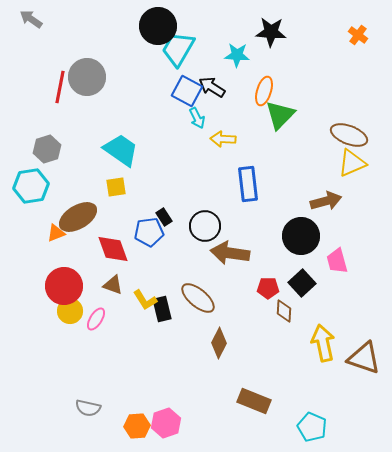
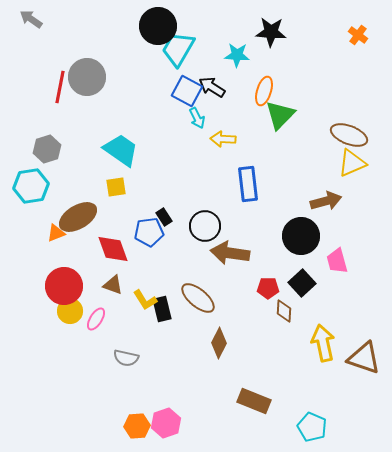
gray semicircle at (88, 408): moved 38 px right, 50 px up
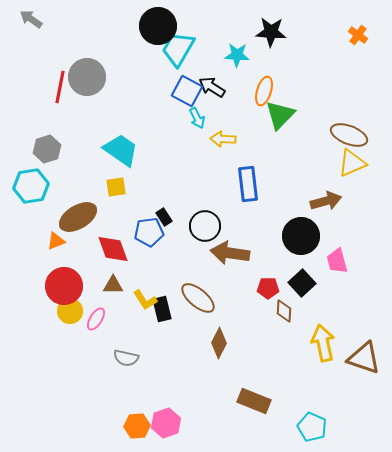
orange triangle at (56, 233): moved 8 px down
brown triangle at (113, 285): rotated 20 degrees counterclockwise
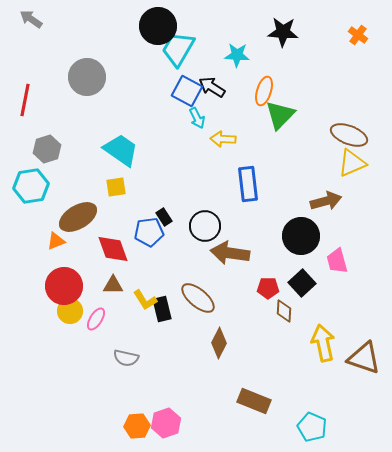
black star at (271, 32): moved 12 px right
red line at (60, 87): moved 35 px left, 13 px down
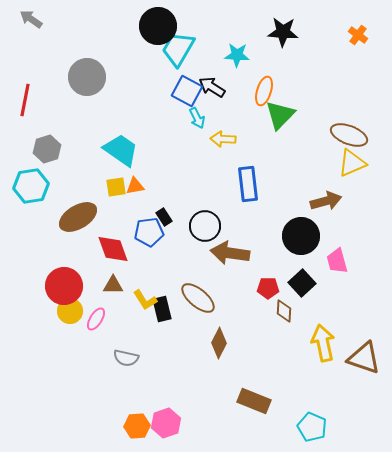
orange triangle at (56, 241): moved 79 px right, 55 px up; rotated 12 degrees clockwise
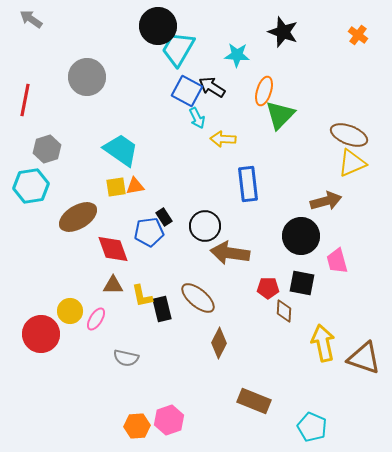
black star at (283, 32): rotated 16 degrees clockwise
black square at (302, 283): rotated 36 degrees counterclockwise
red circle at (64, 286): moved 23 px left, 48 px down
yellow L-shape at (145, 300): moved 3 px left, 4 px up; rotated 20 degrees clockwise
pink hexagon at (166, 423): moved 3 px right, 3 px up
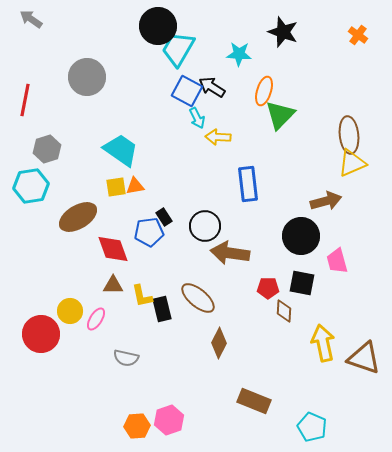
cyan star at (237, 55): moved 2 px right, 1 px up
brown ellipse at (349, 135): rotated 63 degrees clockwise
yellow arrow at (223, 139): moved 5 px left, 2 px up
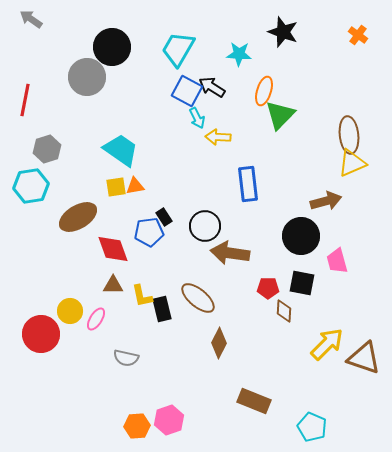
black circle at (158, 26): moved 46 px left, 21 px down
yellow arrow at (323, 343): moved 4 px right, 1 px down; rotated 57 degrees clockwise
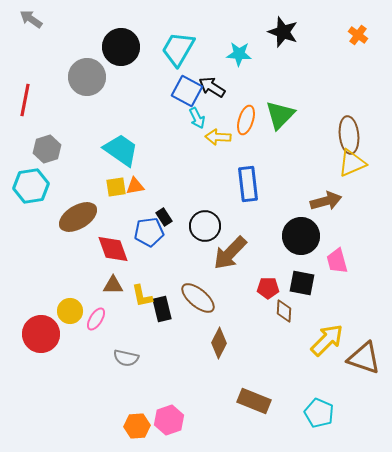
black circle at (112, 47): moved 9 px right
orange ellipse at (264, 91): moved 18 px left, 29 px down
brown arrow at (230, 253): rotated 54 degrees counterclockwise
yellow arrow at (327, 344): moved 4 px up
cyan pentagon at (312, 427): moved 7 px right, 14 px up
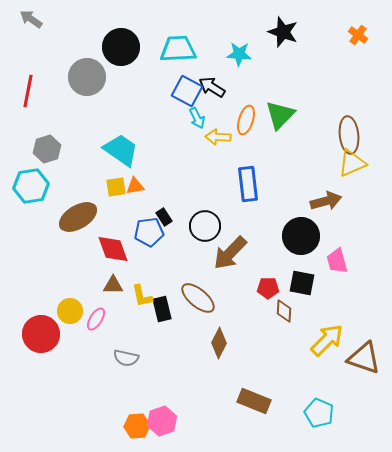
cyan trapezoid at (178, 49): rotated 57 degrees clockwise
red line at (25, 100): moved 3 px right, 9 px up
pink hexagon at (169, 420): moved 7 px left, 1 px down
